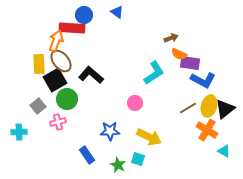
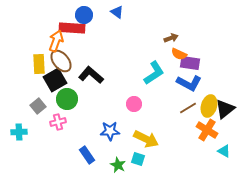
blue L-shape: moved 14 px left, 3 px down
pink circle: moved 1 px left, 1 px down
yellow arrow: moved 3 px left, 2 px down
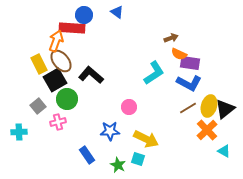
yellow rectangle: rotated 24 degrees counterclockwise
pink circle: moved 5 px left, 3 px down
orange cross: rotated 15 degrees clockwise
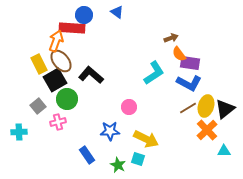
orange semicircle: rotated 28 degrees clockwise
yellow ellipse: moved 3 px left
cyan triangle: rotated 32 degrees counterclockwise
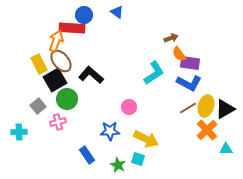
black triangle: rotated 10 degrees clockwise
cyan triangle: moved 2 px right, 2 px up
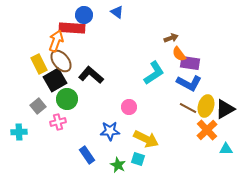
brown line: rotated 60 degrees clockwise
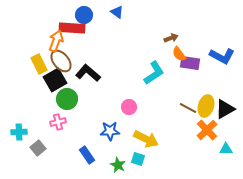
black L-shape: moved 3 px left, 2 px up
blue L-shape: moved 33 px right, 27 px up
gray square: moved 42 px down
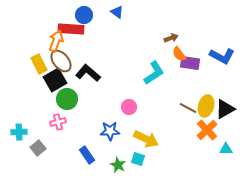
red rectangle: moved 1 px left, 1 px down
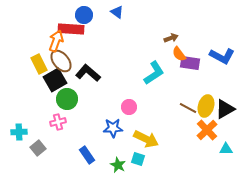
blue star: moved 3 px right, 3 px up
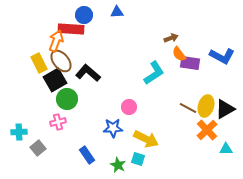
blue triangle: rotated 40 degrees counterclockwise
yellow rectangle: moved 1 px up
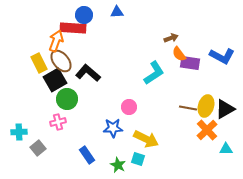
red rectangle: moved 2 px right, 1 px up
brown line: rotated 18 degrees counterclockwise
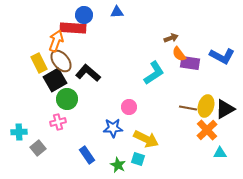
cyan triangle: moved 6 px left, 4 px down
